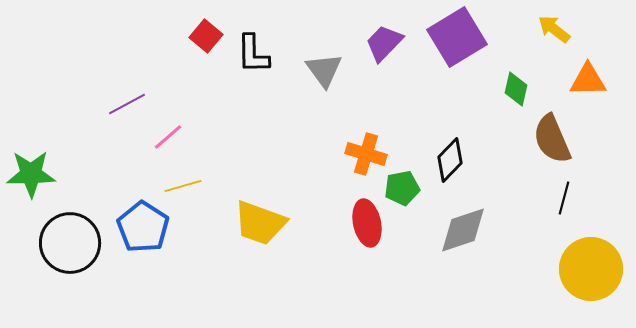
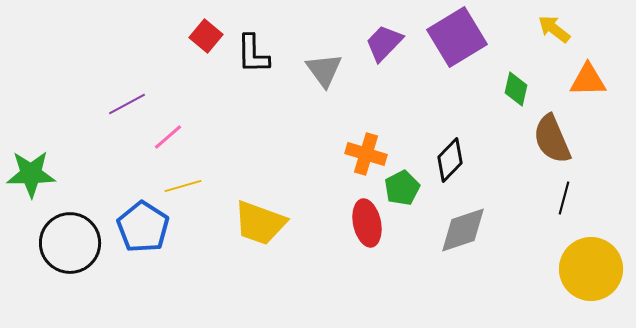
green pentagon: rotated 16 degrees counterclockwise
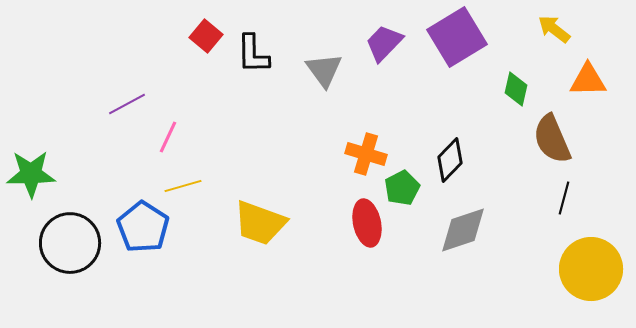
pink line: rotated 24 degrees counterclockwise
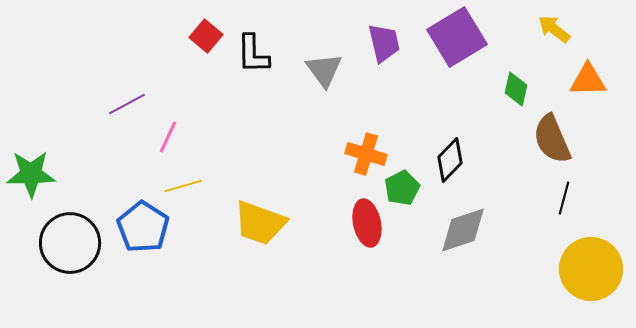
purple trapezoid: rotated 123 degrees clockwise
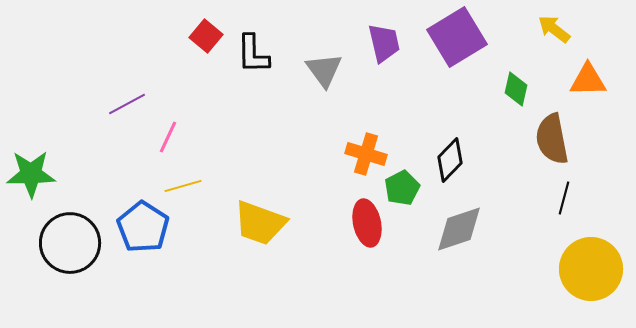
brown semicircle: rotated 12 degrees clockwise
gray diamond: moved 4 px left, 1 px up
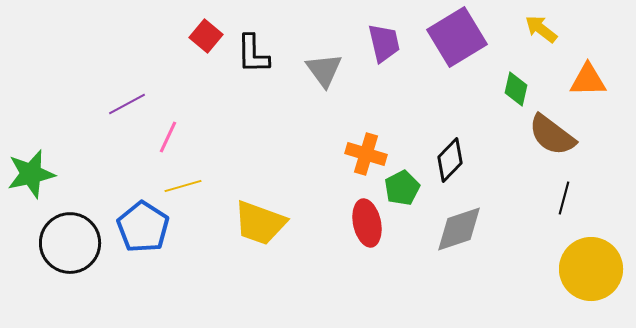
yellow arrow: moved 13 px left
brown semicircle: moved 4 px up; rotated 42 degrees counterclockwise
green star: rotated 12 degrees counterclockwise
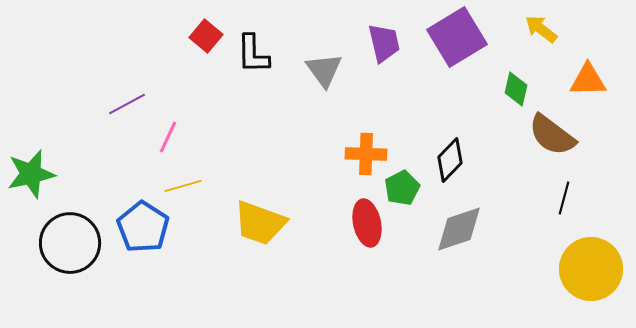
orange cross: rotated 15 degrees counterclockwise
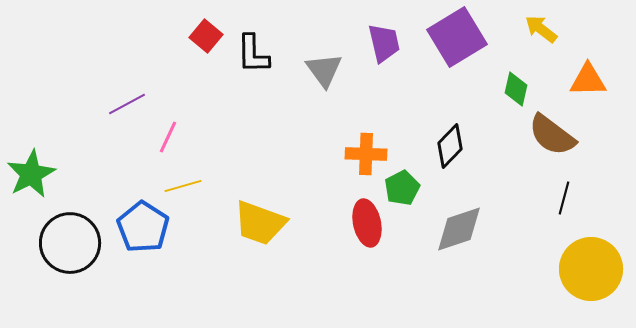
black diamond: moved 14 px up
green star: rotated 15 degrees counterclockwise
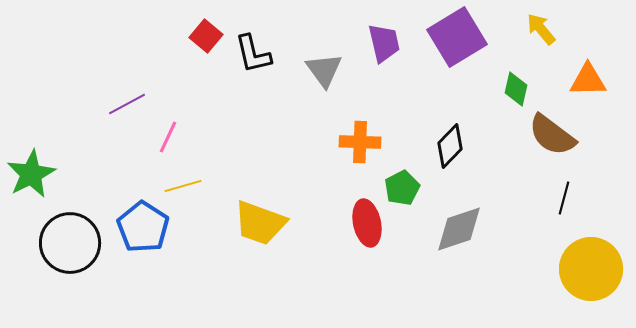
yellow arrow: rotated 12 degrees clockwise
black L-shape: rotated 12 degrees counterclockwise
orange cross: moved 6 px left, 12 px up
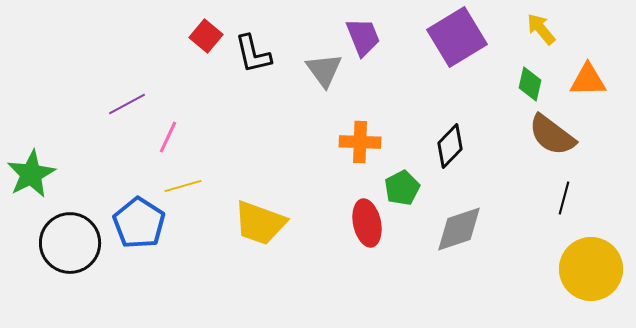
purple trapezoid: moved 21 px left, 6 px up; rotated 9 degrees counterclockwise
green diamond: moved 14 px right, 5 px up
blue pentagon: moved 4 px left, 4 px up
